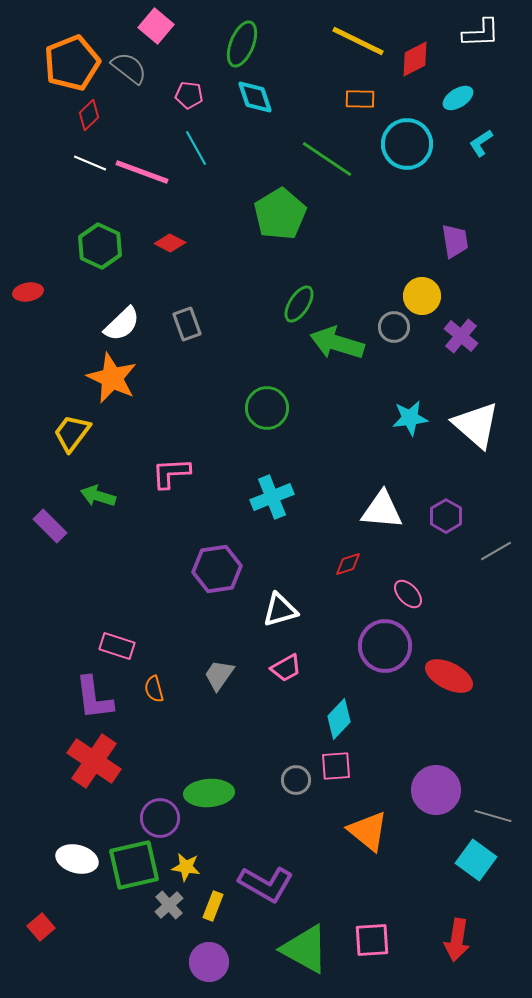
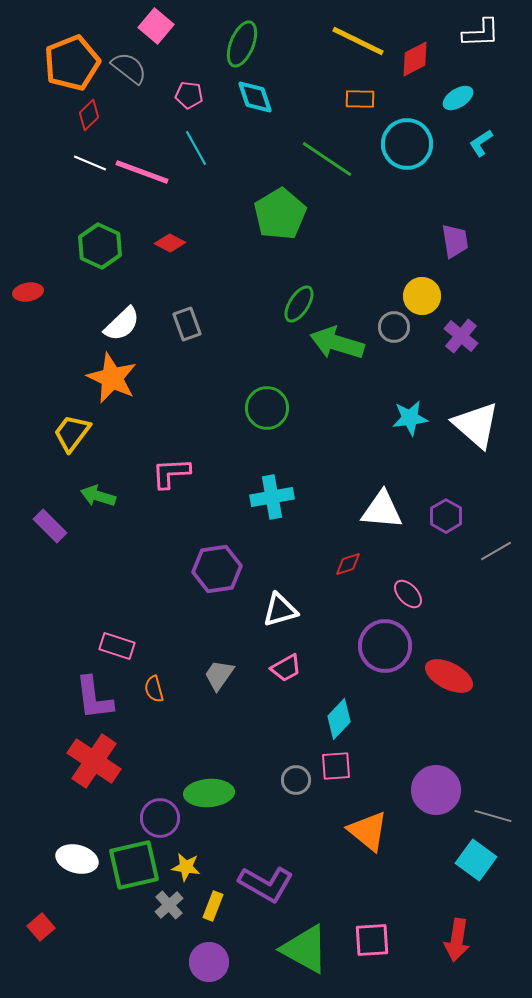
cyan cross at (272, 497): rotated 12 degrees clockwise
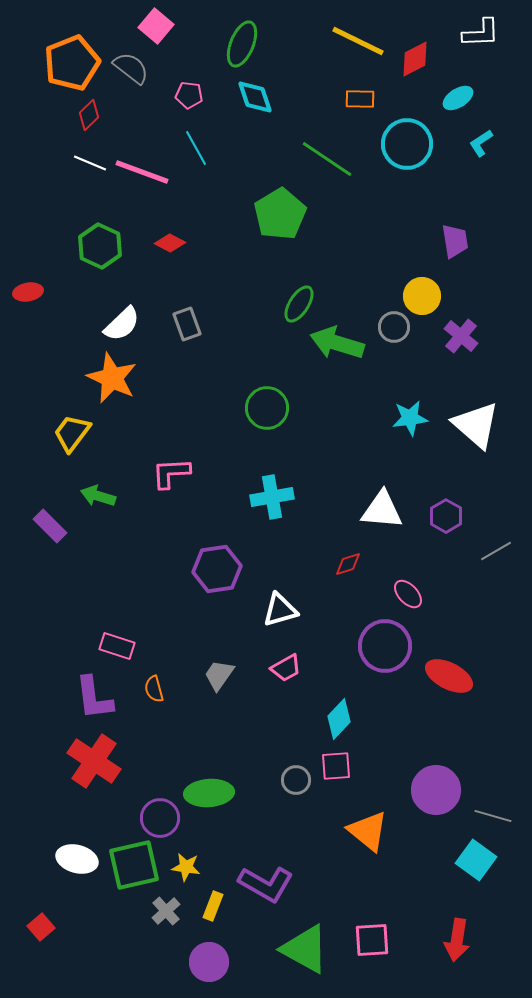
gray semicircle at (129, 68): moved 2 px right
gray cross at (169, 905): moved 3 px left, 6 px down
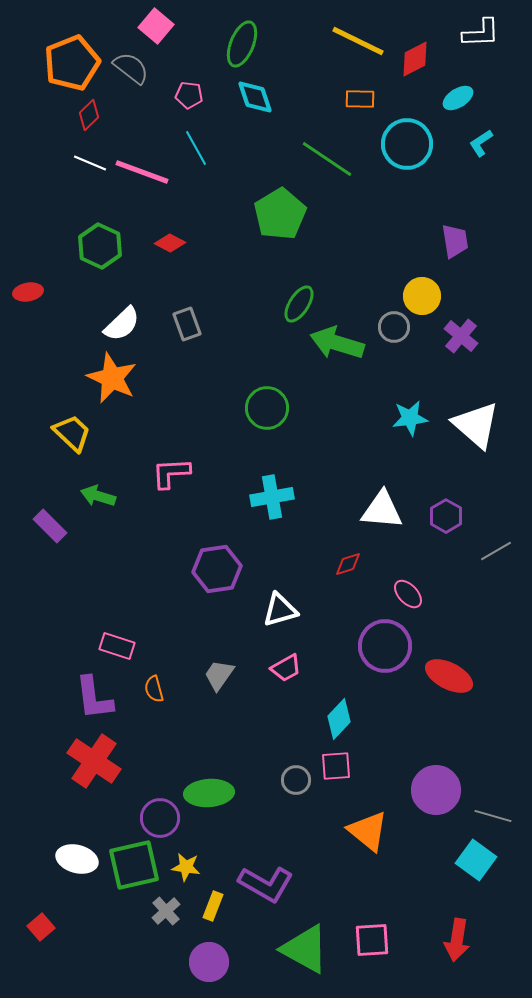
yellow trapezoid at (72, 433): rotated 96 degrees clockwise
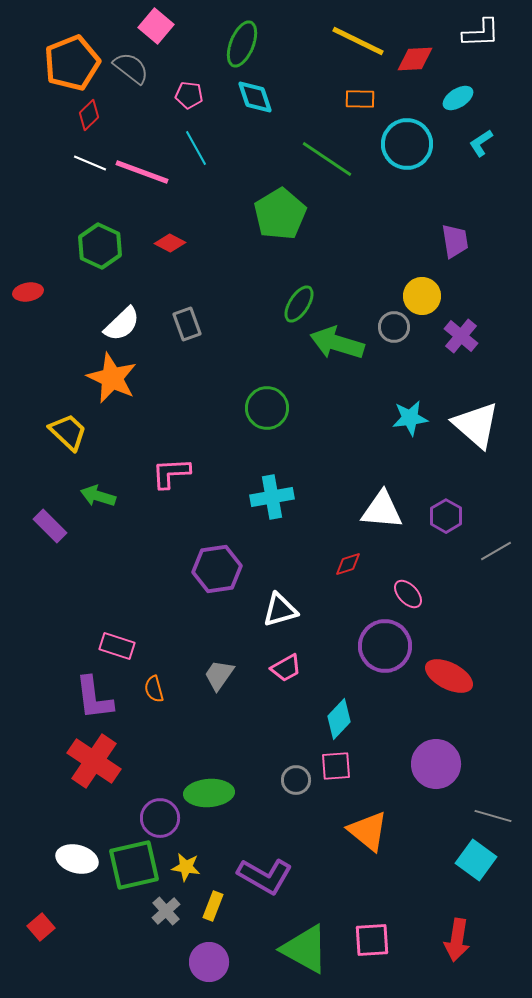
red diamond at (415, 59): rotated 24 degrees clockwise
yellow trapezoid at (72, 433): moved 4 px left, 1 px up
purple circle at (436, 790): moved 26 px up
purple L-shape at (266, 884): moved 1 px left, 8 px up
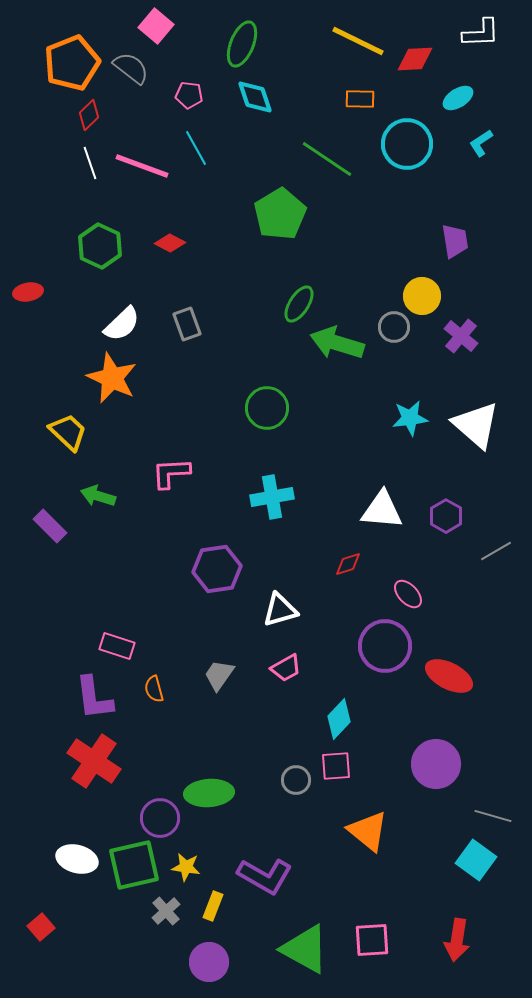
white line at (90, 163): rotated 48 degrees clockwise
pink line at (142, 172): moved 6 px up
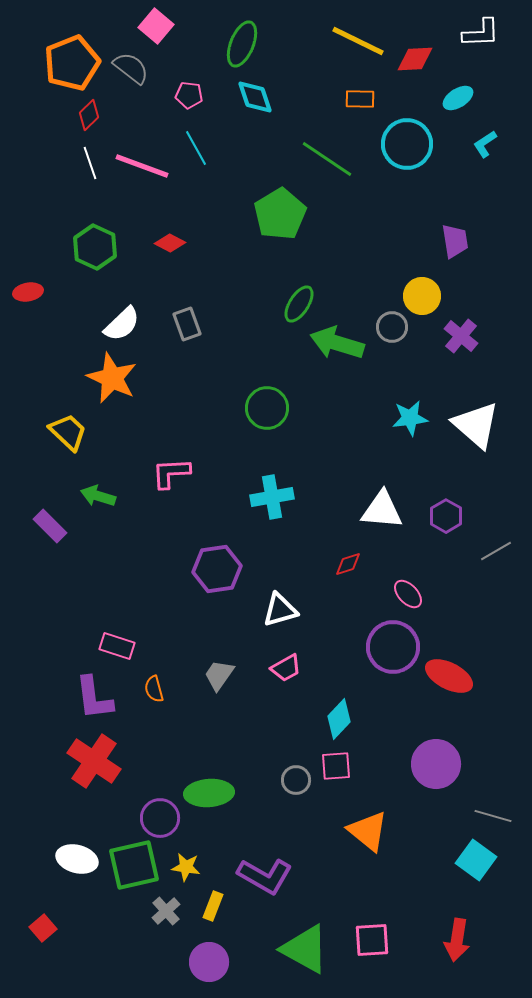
cyan L-shape at (481, 143): moved 4 px right, 1 px down
green hexagon at (100, 246): moved 5 px left, 1 px down
gray circle at (394, 327): moved 2 px left
purple circle at (385, 646): moved 8 px right, 1 px down
red square at (41, 927): moved 2 px right, 1 px down
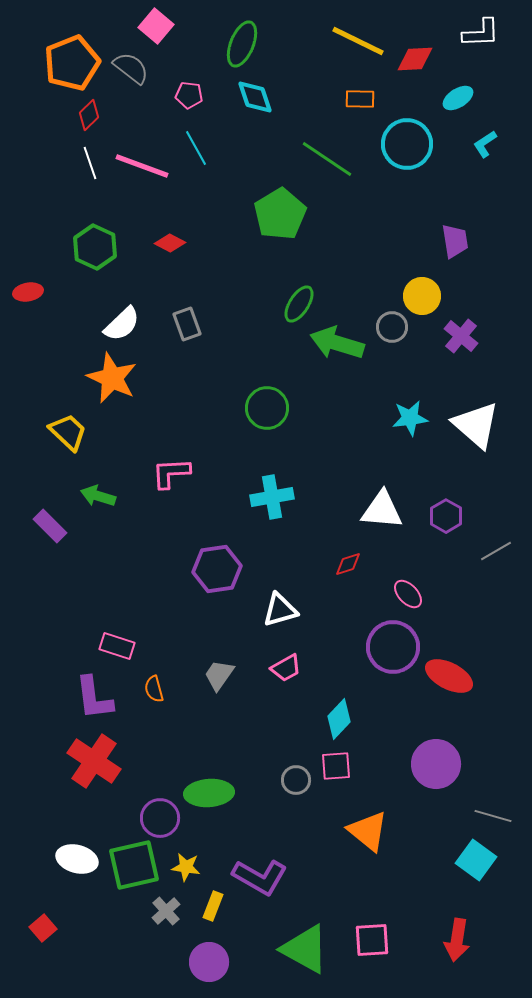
purple L-shape at (265, 876): moved 5 px left, 1 px down
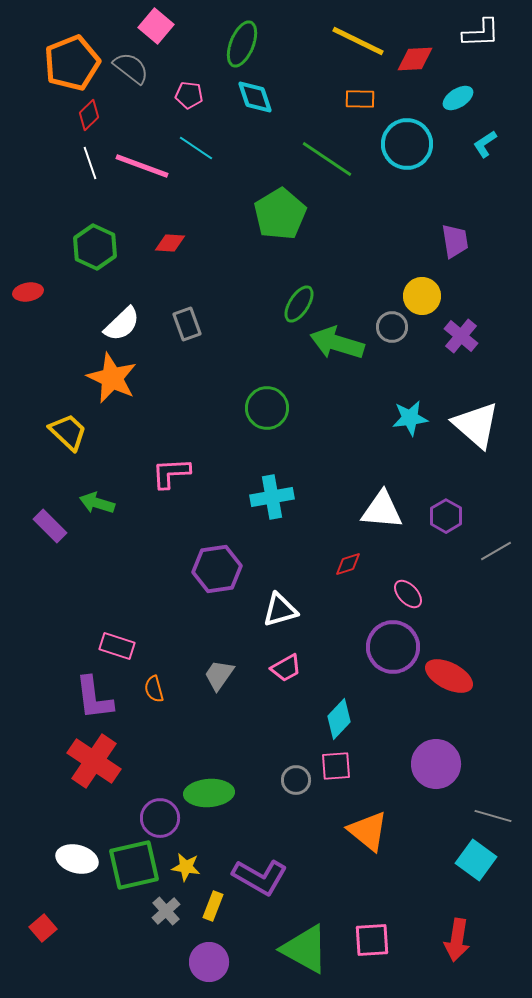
cyan line at (196, 148): rotated 27 degrees counterclockwise
red diamond at (170, 243): rotated 24 degrees counterclockwise
green arrow at (98, 496): moved 1 px left, 7 px down
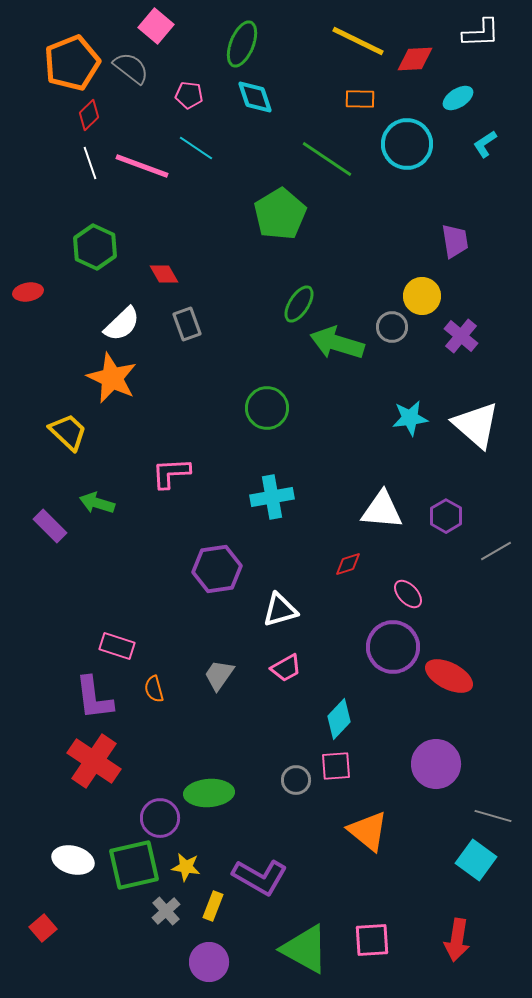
red diamond at (170, 243): moved 6 px left, 31 px down; rotated 56 degrees clockwise
white ellipse at (77, 859): moved 4 px left, 1 px down
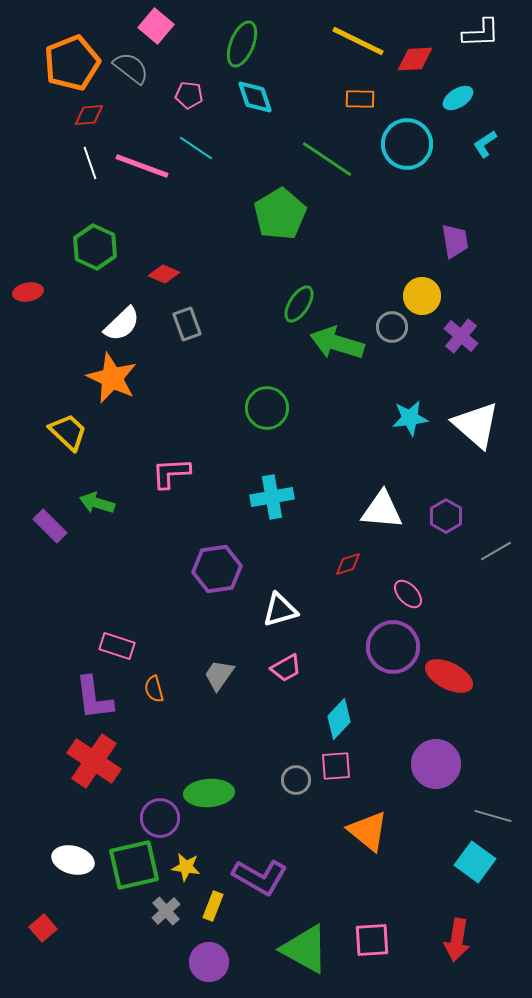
red diamond at (89, 115): rotated 40 degrees clockwise
red diamond at (164, 274): rotated 36 degrees counterclockwise
cyan square at (476, 860): moved 1 px left, 2 px down
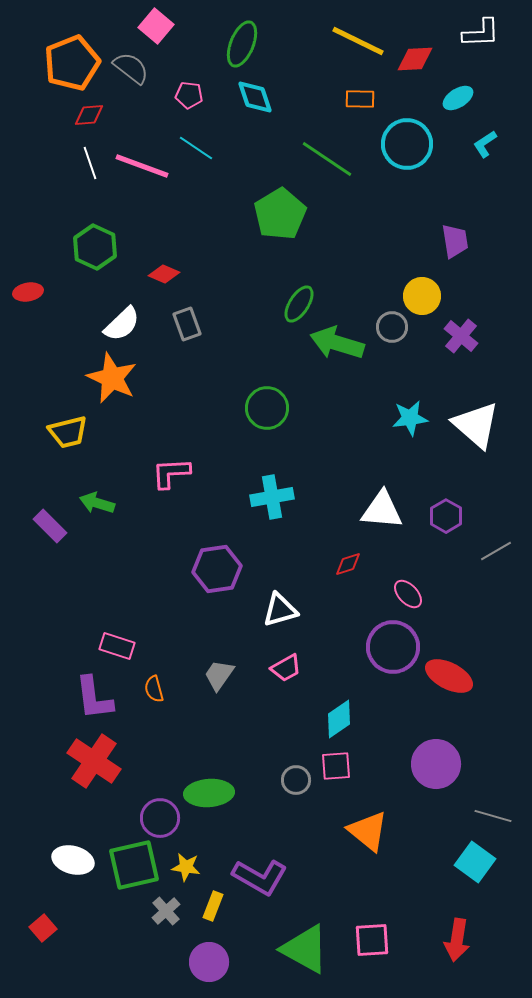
yellow trapezoid at (68, 432): rotated 123 degrees clockwise
cyan diamond at (339, 719): rotated 12 degrees clockwise
